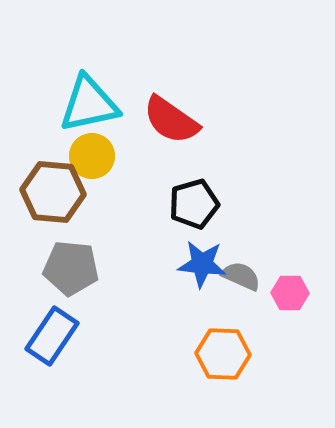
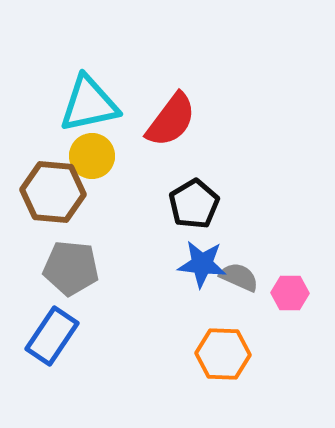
red semicircle: rotated 88 degrees counterclockwise
black pentagon: rotated 15 degrees counterclockwise
gray semicircle: moved 2 px left, 1 px down
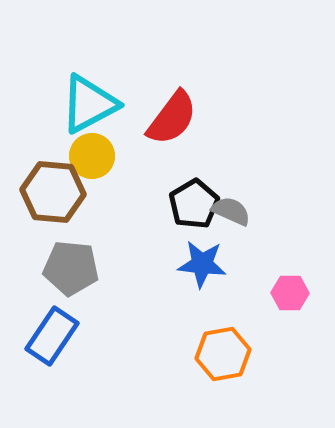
cyan triangle: rotated 16 degrees counterclockwise
red semicircle: moved 1 px right, 2 px up
gray semicircle: moved 8 px left, 66 px up
orange hexagon: rotated 12 degrees counterclockwise
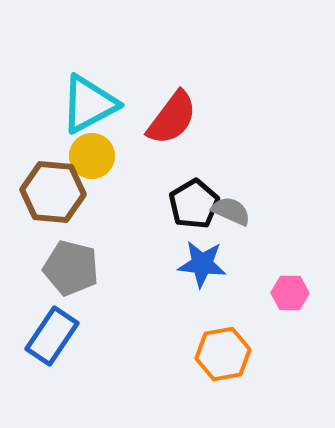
gray pentagon: rotated 8 degrees clockwise
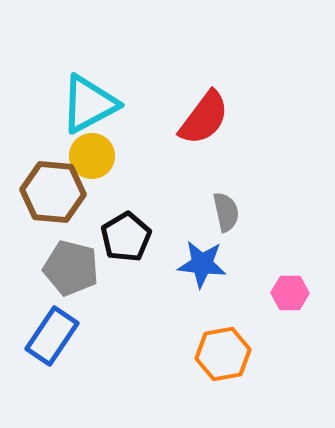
red semicircle: moved 32 px right
black pentagon: moved 68 px left, 33 px down
gray semicircle: moved 5 px left, 1 px down; rotated 54 degrees clockwise
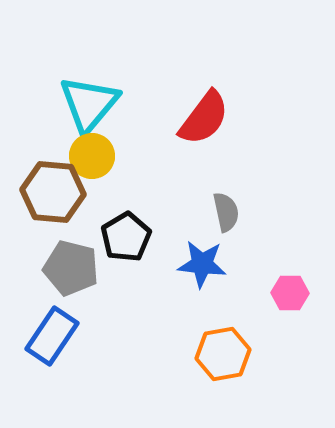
cyan triangle: rotated 22 degrees counterclockwise
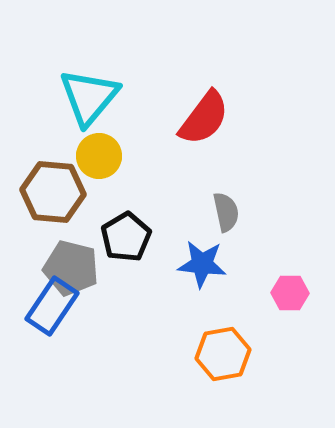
cyan triangle: moved 7 px up
yellow circle: moved 7 px right
blue rectangle: moved 30 px up
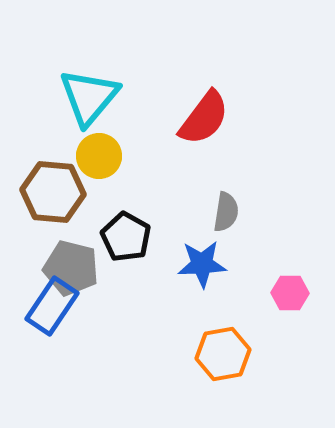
gray semicircle: rotated 21 degrees clockwise
black pentagon: rotated 12 degrees counterclockwise
blue star: rotated 9 degrees counterclockwise
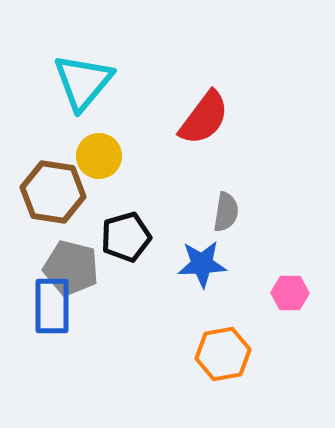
cyan triangle: moved 6 px left, 15 px up
brown hexagon: rotated 4 degrees clockwise
black pentagon: rotated 27 degrees clockwise
blue rectangle: rotated 34 degrees counterclockwise
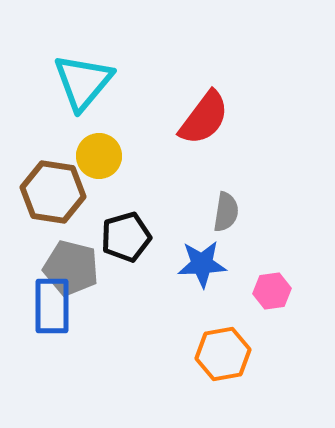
pink hexagon: moved 18 px left, 2 px up; rotated 9 degrees counterclockwise
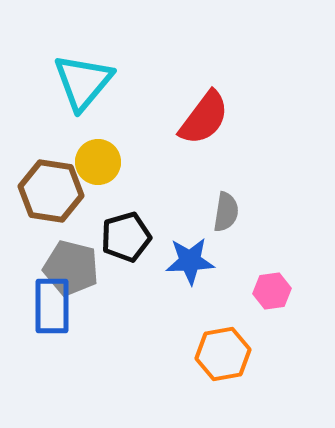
yellow circle: moved 1 px left, 6 px down
brown hexagon: moved 2 px left, 1 px up
blue star: moved 12 px left, 3 px up
